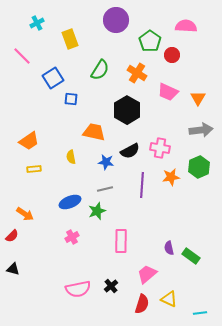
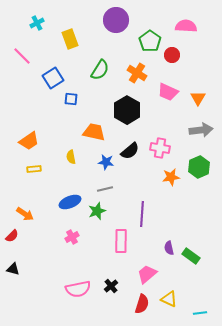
black semicircle at (130, 151): rotated 12 degrees counterclockwise
purple line at (142, 185): moved 29 px down
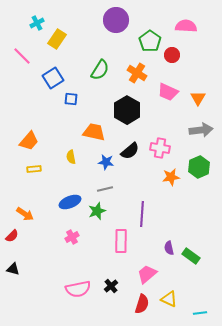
yellow rectangle at (70, 39): moved 13 px left; rotated 54 degrees clockwise
orange trapezoid at (29, 141): rotated 15 degrees counterclockwise
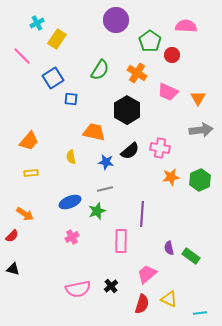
green hexagon at (199, 167): moved 1 px right, 13 px down
yellow rectangle at (34, 169): moved 3 px left, 4 px down
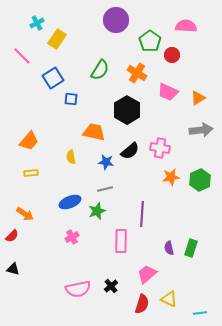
orange triangle at (198, 98): rotated 28 degrees clockwise
green rectangle at (191, 256): moved 8 px up; rotated 72 degrees clockwise
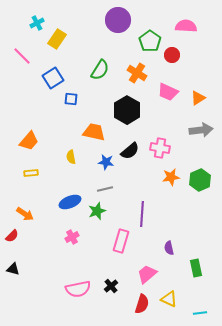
purple circle at (116, 20): moved 2 px right
pink rectangle at (121, 241): rotated 15 degrees clockwise
green rectangle at (191, 248): moved 5 px right, 20 px down; rotated 30 degrees counterclockwise
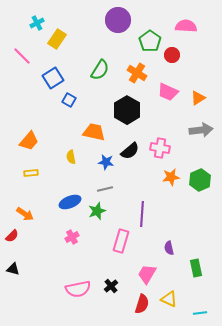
blue square at (71, 99): moved 2 px left, 1 px down; rotated 24 degrees clockwise
pink trapezoid at (147, 274): rotated 20 degrees counterclockwise
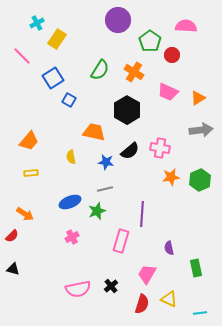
orange cross at (137, 73): moved 3 px left, 1 px up
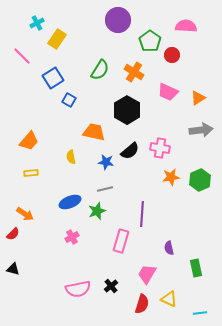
red semicircle at (12, 236): moved 1 px right, 2 px up
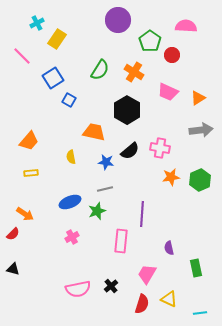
pink rectangle at (121, 241): rotated 10 degrees counterclockwise
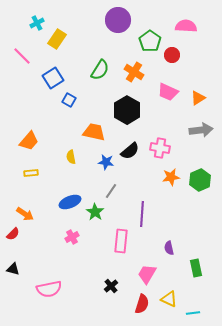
gray line at (105, 189): moved 6 px right, 2 px down; rotated 42 degrees counterclockwise
green star at (97, 211): moved 2 px left, 1 px down; rotated 18 degrees counterclockwise
pink semicircle at (78, 289): moved 29 px left
cyan line at (200, 313): moved 7 px left
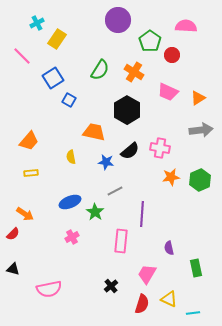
gray line at (111, 191): moved 4 px right; rotated 28 degrees clockwise
